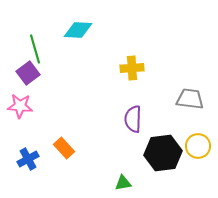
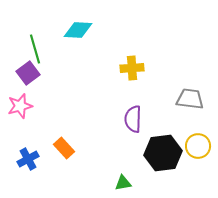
pink star: rotated 20 degrees counterclockwise
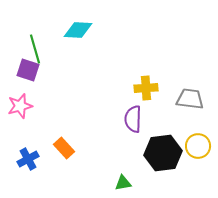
yellow cross: moved 14 px right, 20 px down
purple square: moved 3 px up; rotated 35 degrees counterclockwise
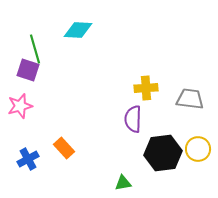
yellow circle: moved 3 px down
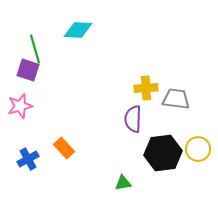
gray trapezoid: moved 14 px left
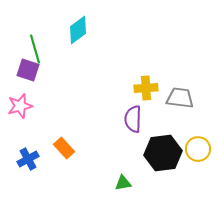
cyan diamond: rotated 40 degrees counterclockwise
gray trapezoid: moved 4 px right, 1 px up
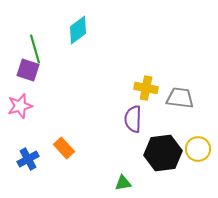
yellow cross: rotated 15 degrees clockwise
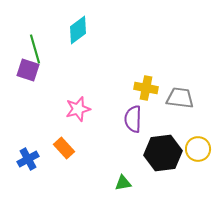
pink star: moved 58 px right, 3 px down
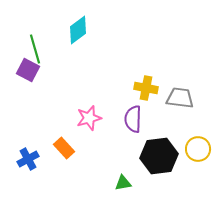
purple square: rotated 10 degrees clockwise
pink star: moved 11 px right, 9 px down
black hexagon: moved 4 px left, 3 px down
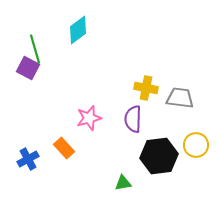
purple square: moved 2 px up
yellow circle: moved 2 px left, 4 px up
